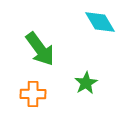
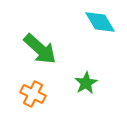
green arrow: rotated 12 degrees counterclockwise
orange cross: rotated 25 degrees clockwise
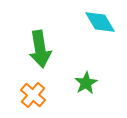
green arrow: rotated 39 degrees clockwise
orange cross: moved 1 px down; rotated 15 degrees clockwise
